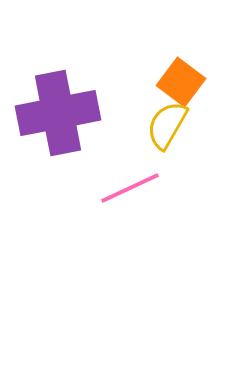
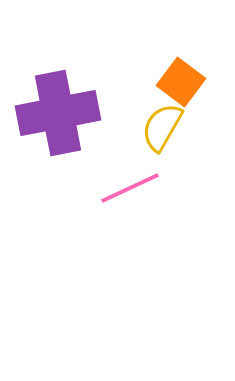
yellow semicircle: moved 5 px left, 2 px down
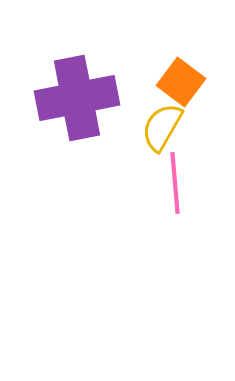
purple cross: moved 19 px right, 15 px up
pink line: moved 45 px right, 5 px up; rotated 70 degrees counterclockwise
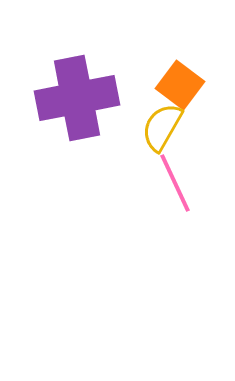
orange square: moved 1 px left, 3 px down
pink line: rotated 20 degrees counterclockwise
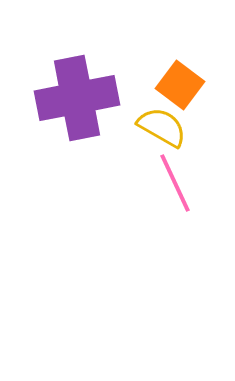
yellow semicircle: rotated 90 degrees clockwise
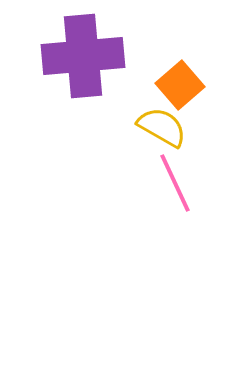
orange square: rotated 12 degrees clockwise
purple cross: moved 6 px right, 42 px up; rotated 6 degrees clockwise
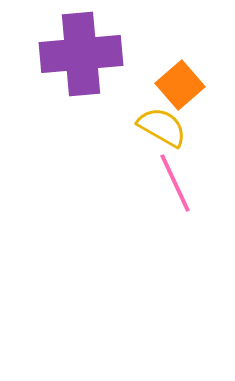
purple cross: moved 2 px left, 2 px up
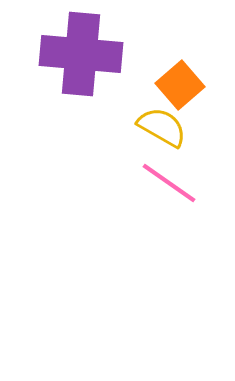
purple cross: rotated 10 degrees clockwise
pink line: moved 6 px left; rotated 30 degrees counterclockwise
